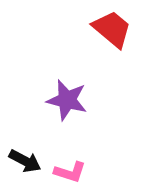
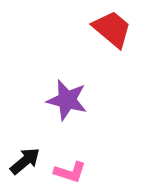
black arrow: rotated 68 degrees counterclockwise
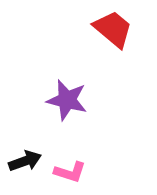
red trapezoid: moved 1 px right
black arrow: rotated 20 degrees clockwise
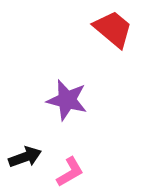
black arrow: moved 4 px up
pink L-shape: rotated 48 degrees counterclockwise
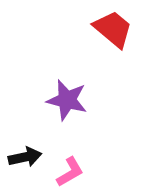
black arrow: rotated 8 degrees clockwise
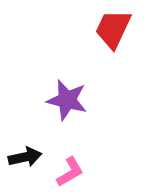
red trapezoid: rotated 105 degrees counterclockwise
